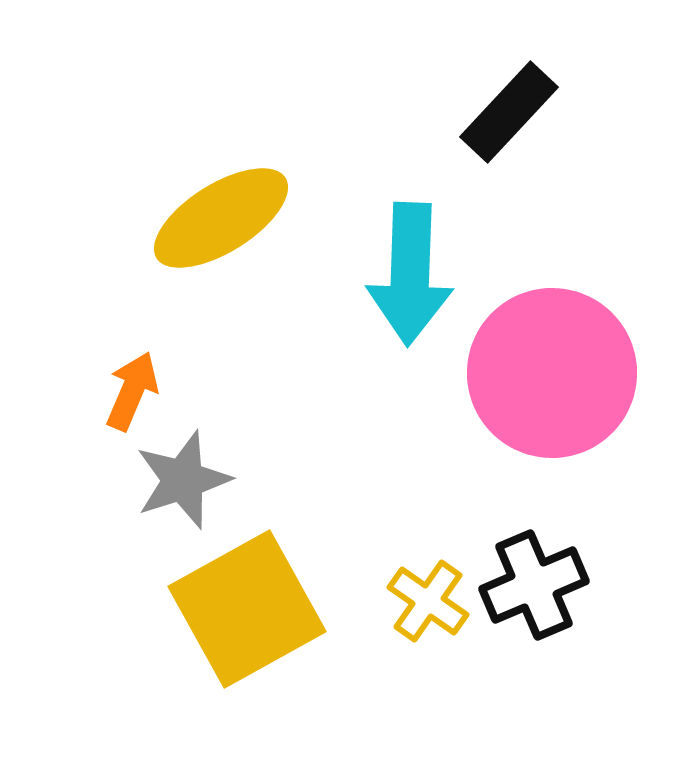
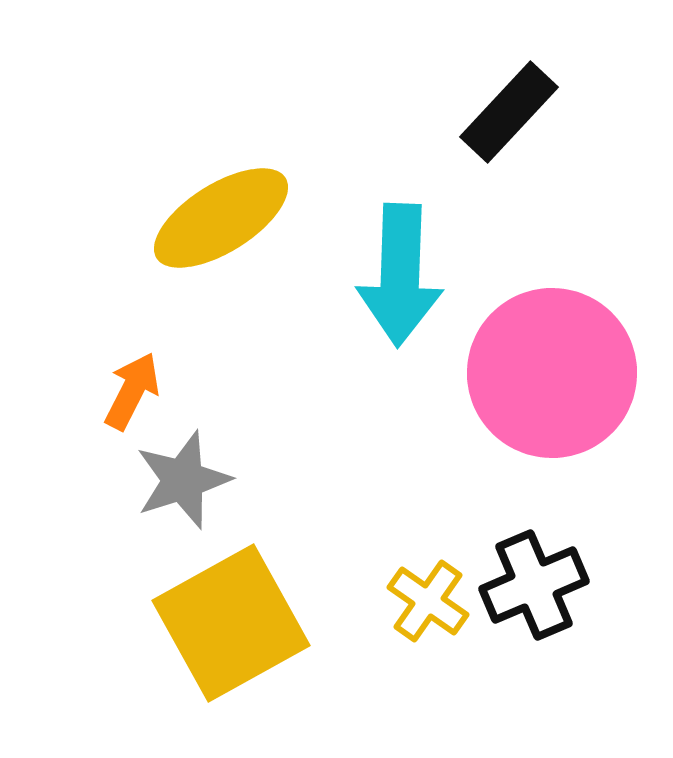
cyan arrow: moved 10 px left, 1 px down
orange arrow: rotated 4 degrees clockwise
yellow square: moved 16 px left, 14 px down
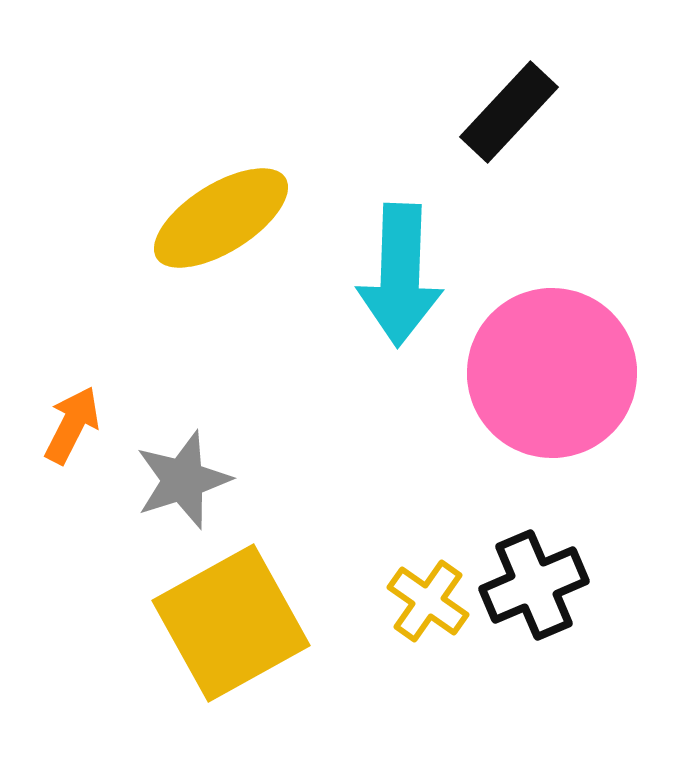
orange arrow: moved 60 px left, 34 px down
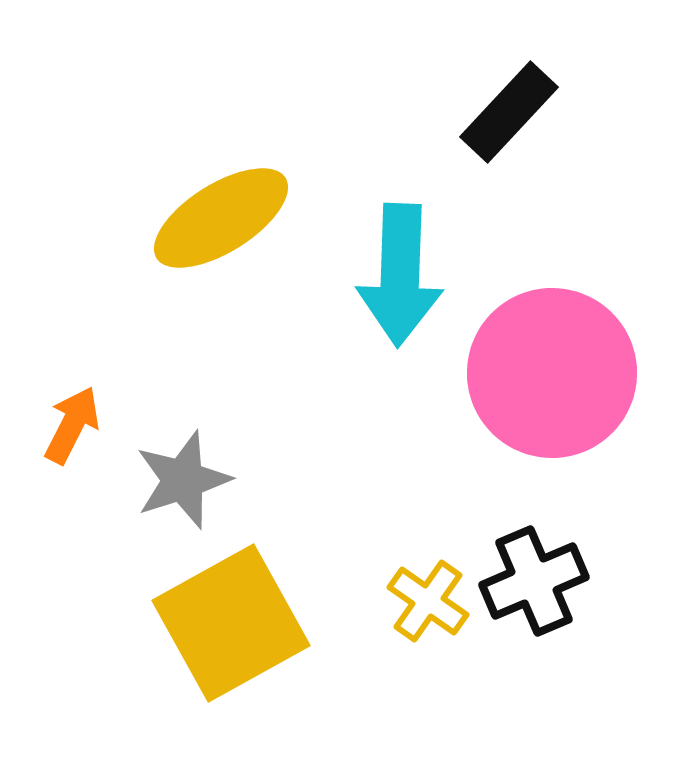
black cross: moved 4 px up
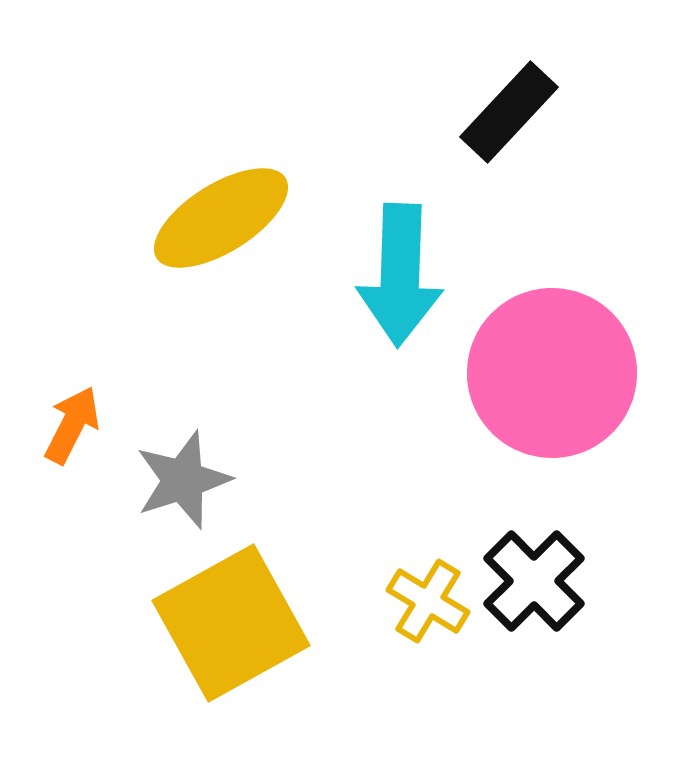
black cross: rotated 22 degrees counterclockwise
yellow cross: rotated 4 degrees counterclockwise
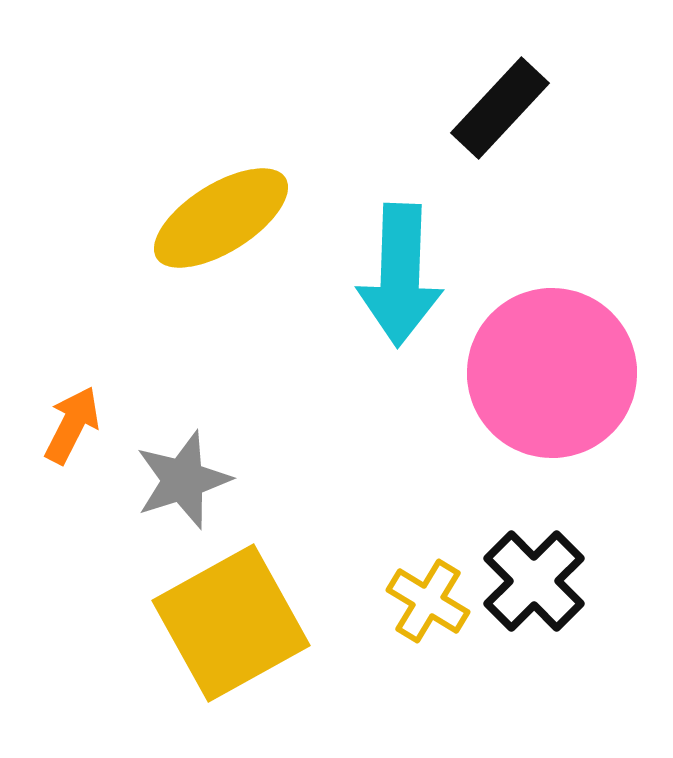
black rectangle: moved 9 px left, 4 px up
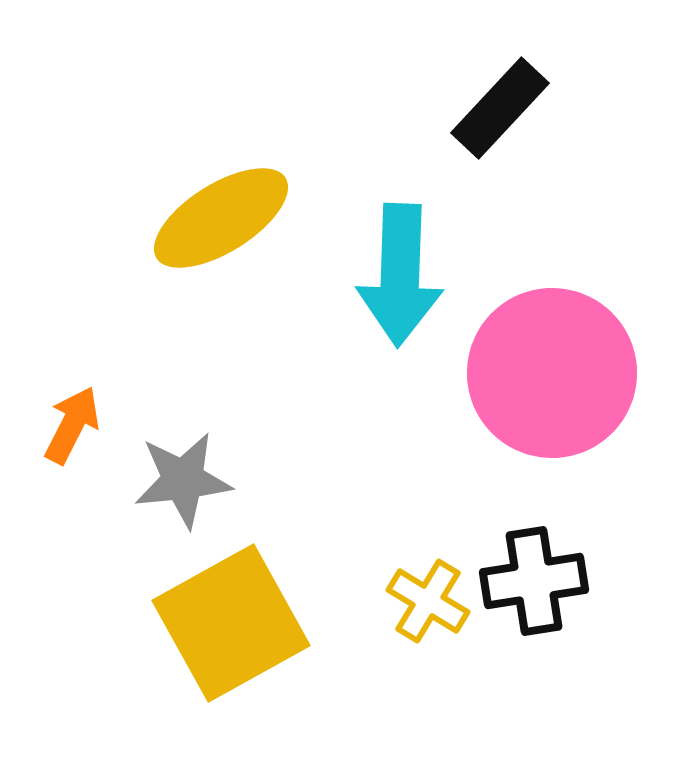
gray star: rotated 12 degrees clockwise
black cross: rotated 36 degrees clockwise
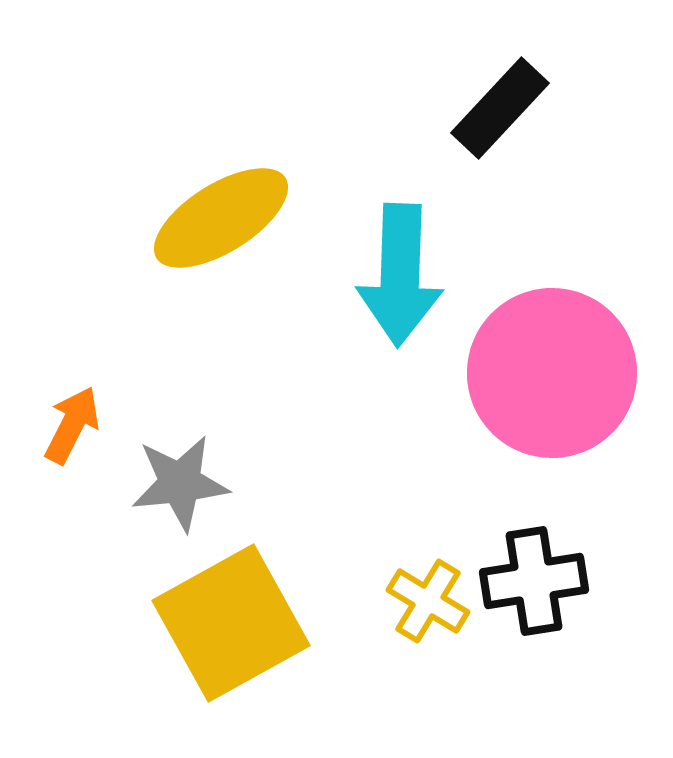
gray star: moved 3 px left, 3 px down
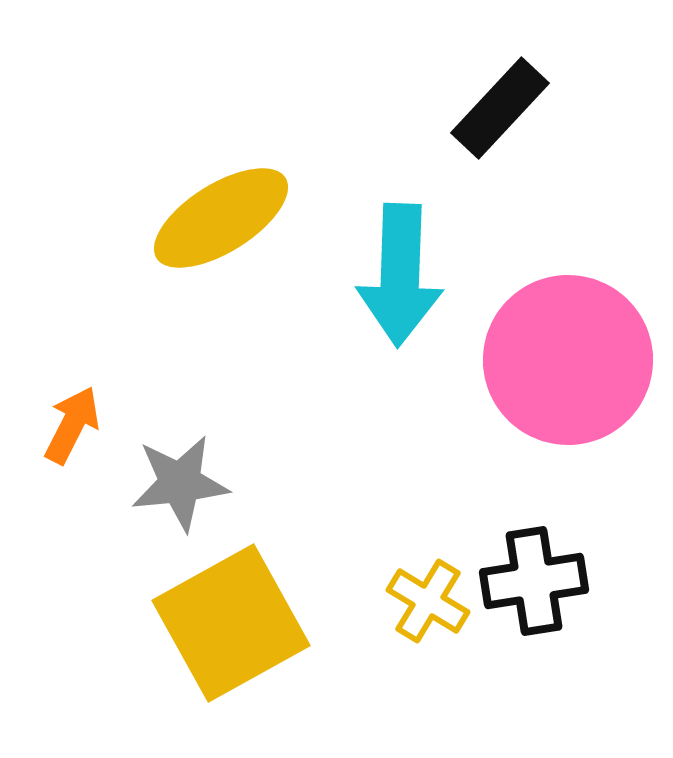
pink circle: moved 16 px right, 13 px up
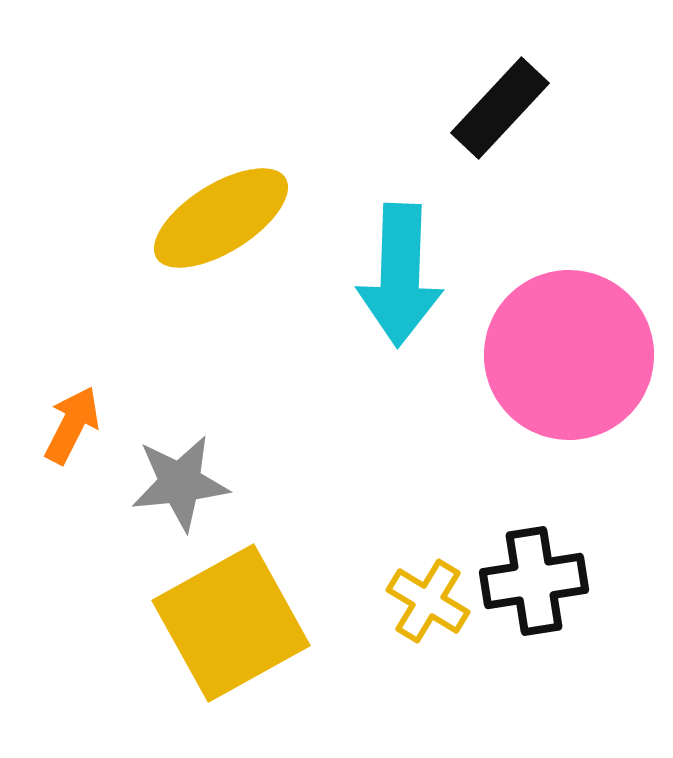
pink circle: moved 1 px right, 5 px up
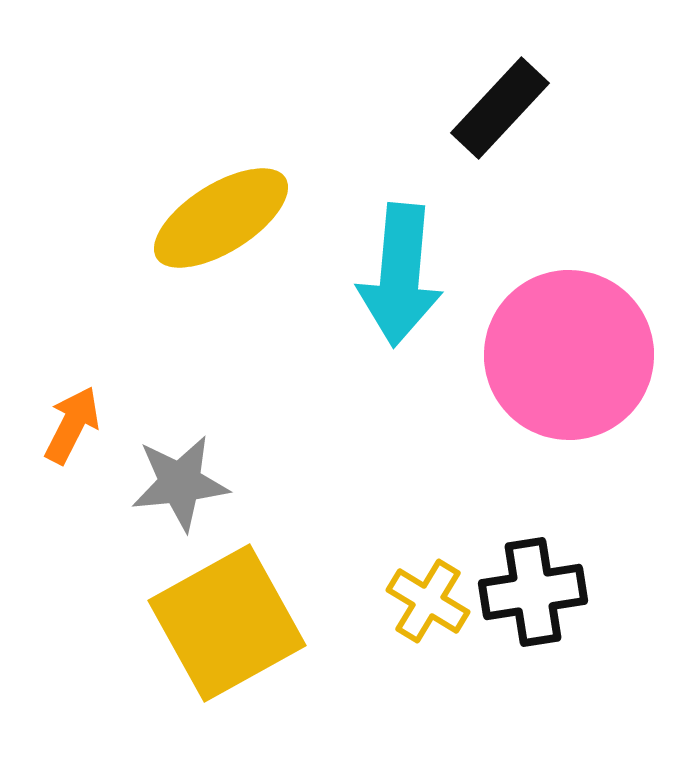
cyan arrow: rotated 3 degrees clockwise
black cross: moved 1 px left, 11 px down
yellow square: moved 4 px left
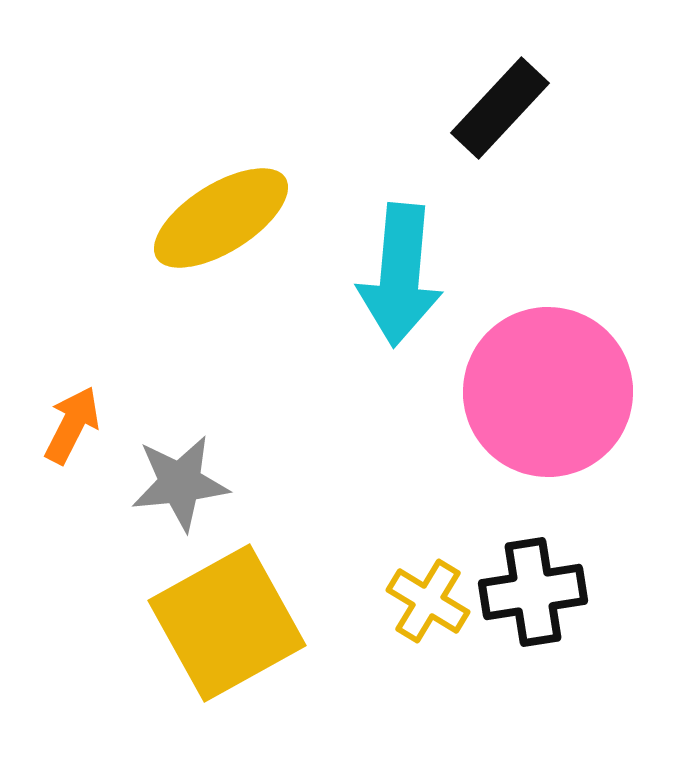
pink circle: moved 21 px left, 37 px down
